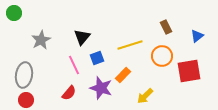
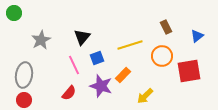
purple star: moved 2 px up
red circle: moved 2 px left
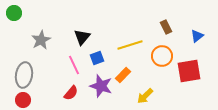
red semicircle: moved 2 px right
red circle: moved 1 px left
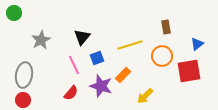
brown rectangle: rotated 16 degrees clockwise
blue triangle: moved 8 px down
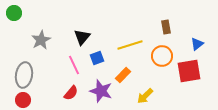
purple star: moved 5 px down
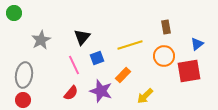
orange circle: moved 2 px right
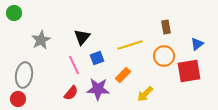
purple star: moved 3 px left, 2 px up; rotated 15 degrees counterclockwise
yellow arrow: moved 2 px up
red circle: moved 5 px left, 1 px up
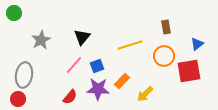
blue square: moved 8 px down
pink line: rotated 66 degrees clockwise
orange rectangle: moved 1 px left, 6 px down
red semicircle: moved 1 px left, 4 px down
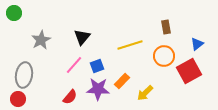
red square: rotated 20 degrees counterclockwise
yellow arrow: moved 1 px up
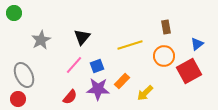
gray ellipse: rotated 35 degrees counterclockwise
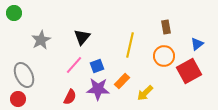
yellow line: rotated 60 degrees counterclockwise
red semicircle: rotated 14 degrees counterclockwise
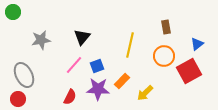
green circle: moved 1 px left, 1 px up
gray star: rotated 18 degrees clockwise
